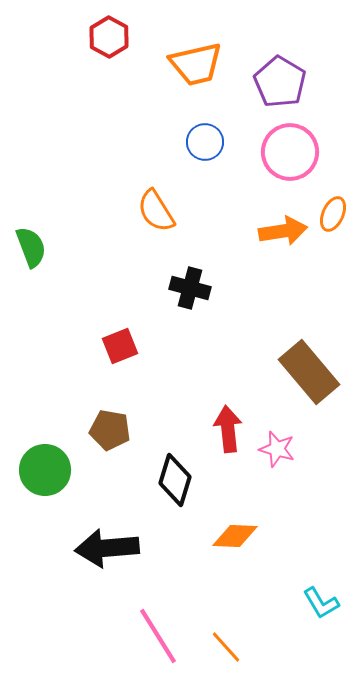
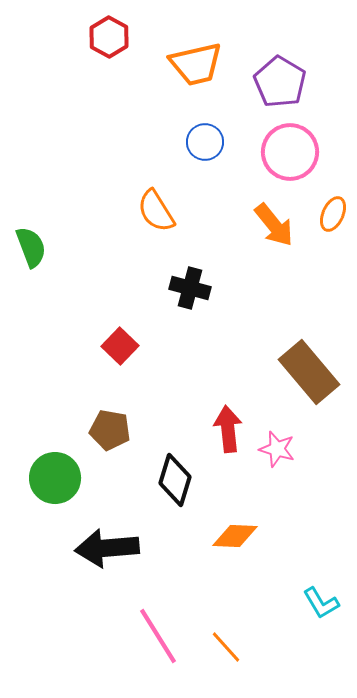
orange arrow: moved 9 px left, 6 px up; rotated 60 degrees clockwise
red square: rotated 24 degrees counterclockwise
green circle: moved 10 px right, 8 px down
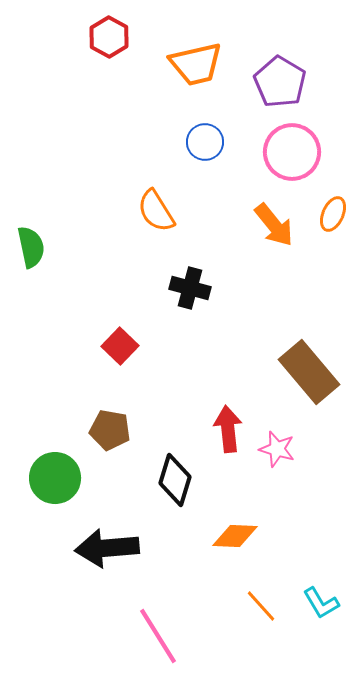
pink circle: moved 2 px right
green semicircle: rotated 9 degrees clockwise
orange line: moved 35 px right, 41 px up
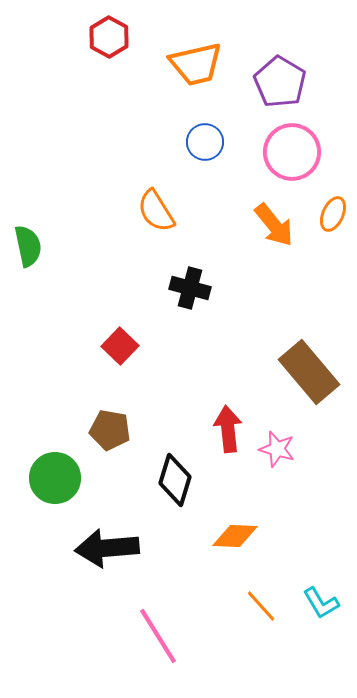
green semicircle: moved 3 px left, 1 px up
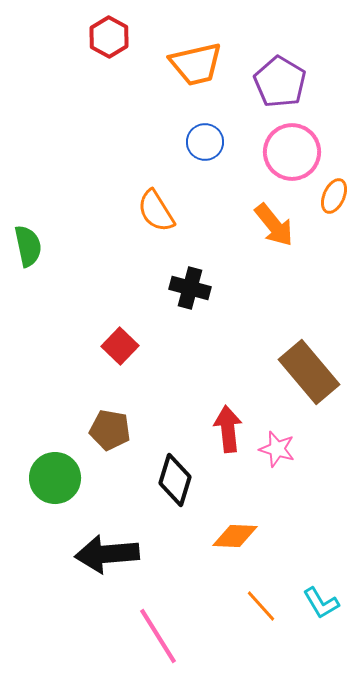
orange ellipse: moved 1 px right, 18 px up
black arrow: moved 6 px down
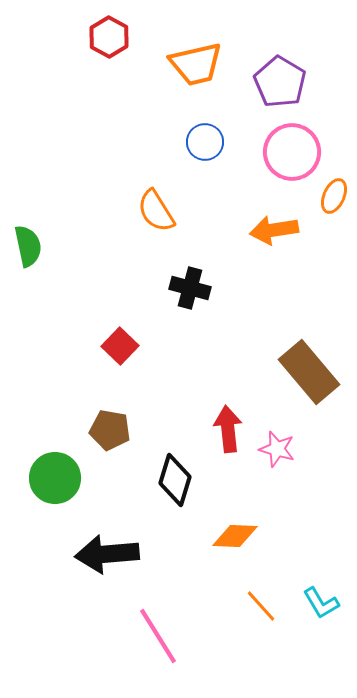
orange arrow: moved 5 px down; rotated 120 degrees clockwise
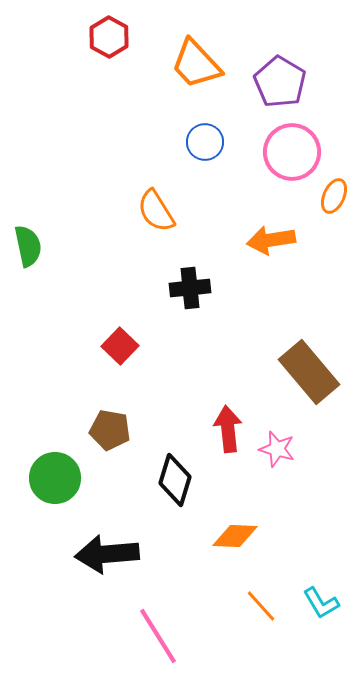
orange trapezoid: rotated 60 degrees clockwise
orange arrow: moved 3 px left, 10 px down
black cross: rotated 21 degrees counterclockwise
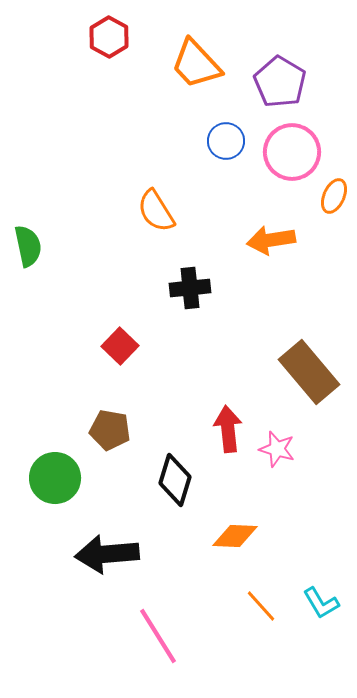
blue circle: moved 21 px right, 1 px up
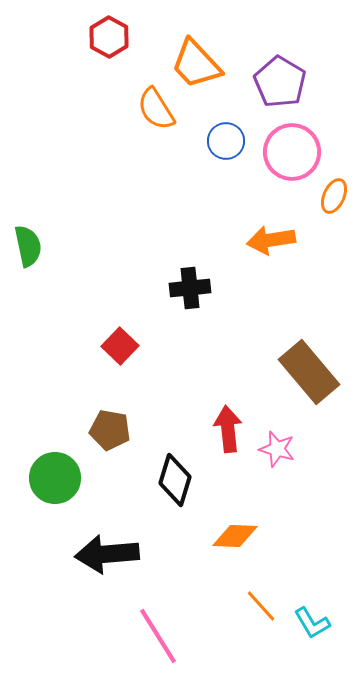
orange semicircle: moved 102 px up
cyan L-shape: moved 9 px left, 20 px down
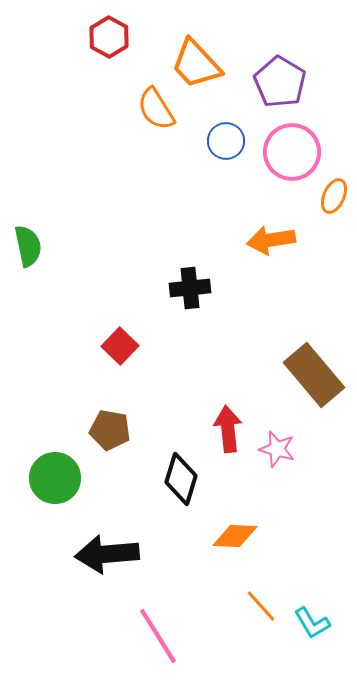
brown rectangle: moved 5 px right, 3 px down
black diamond: moved 6 px right, 1 px up
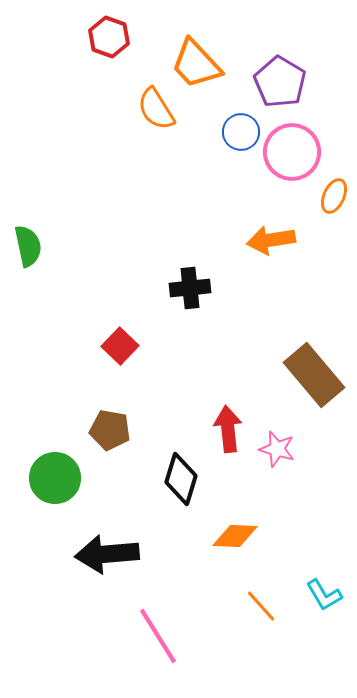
red hexagon: rotated 9 degrees counterclockwise
blue circle: moved 15 px right, 9 px up
cyan L-shape: moved 12 px right, 28 px up
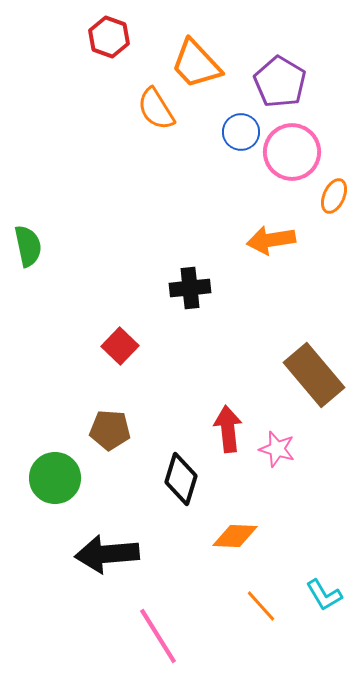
brown pentagon: rotated 6 degrees counterclockwise
